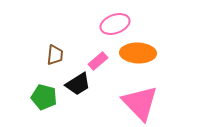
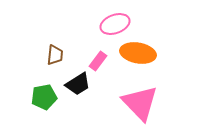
orange ellipse: rotated 8 degrees clockwise
pink rectangle: rotated 12 degrees counterclockwise
green pentagon: rotated 25 degrees counterclockwise
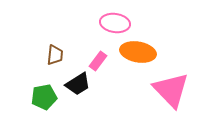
pink ellipse: moved 1 px up; rotated 28 degrees clockwise
orange ellipse: moved 1 px up
pink triangle: moved 31 px right, 13 px up
